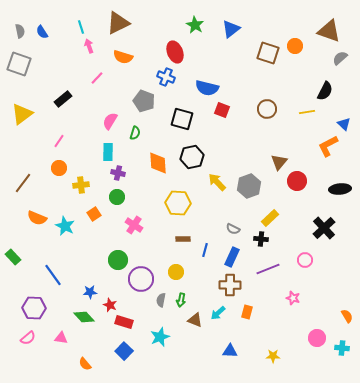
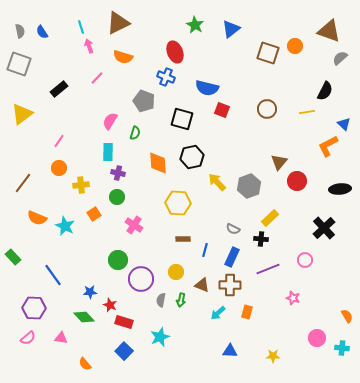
black rectangle at (63, 99): moved 4 px left, 10 px up
brown triangle at (195, 320): moved 7 px right, 35 px up
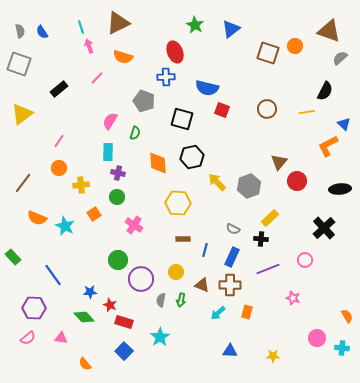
blue cross at (166, 77): rotated 24 degrees counterclockwise
cyan star at (160, 337): rotated 12 degrees counterclockwise
